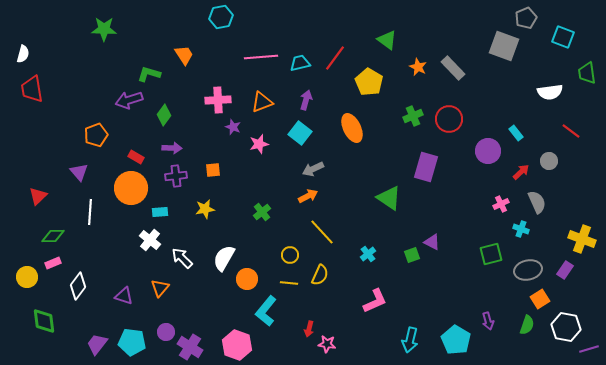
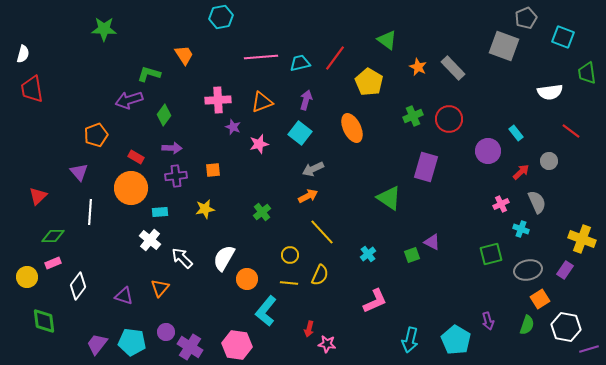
pink hexagon at (237, 345): rotated 12 degrees counterclockwise
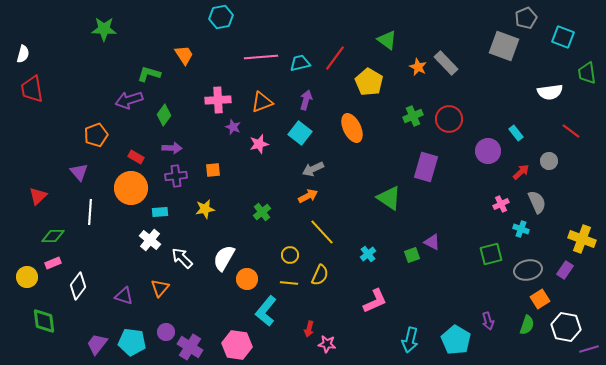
gray rectangle at (453, 68): moved 7 px left, 5 px up
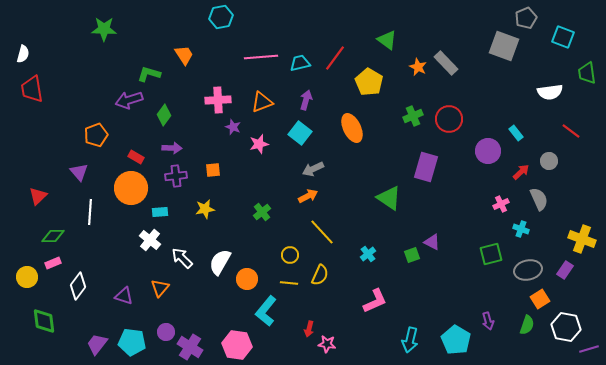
gray semicircle at (537, 202): moved 2 px right, 3 px up
white semicircle at (224, 258): moved 4 px left, 4 px down
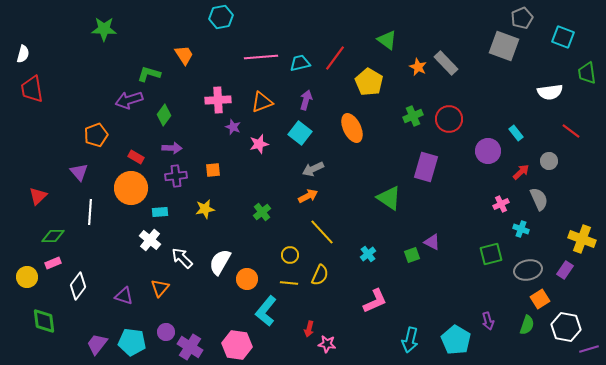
gray pentagon at (526, 18): moved 4 px left
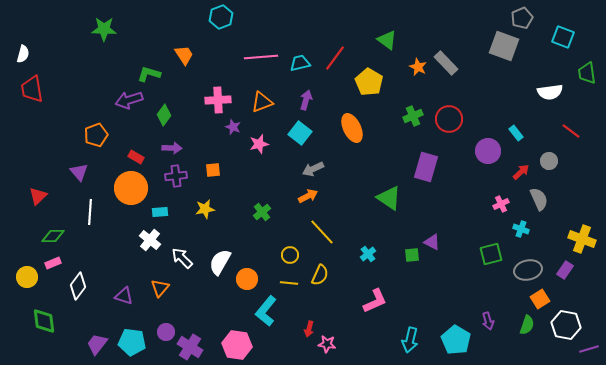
cyan hexagon at (221, 17): rotated 10 degrees counterclockwise
green square at (412, 255): rotated 14 degrees clockwise
white hexagon at (566, 327): moved 2 px up
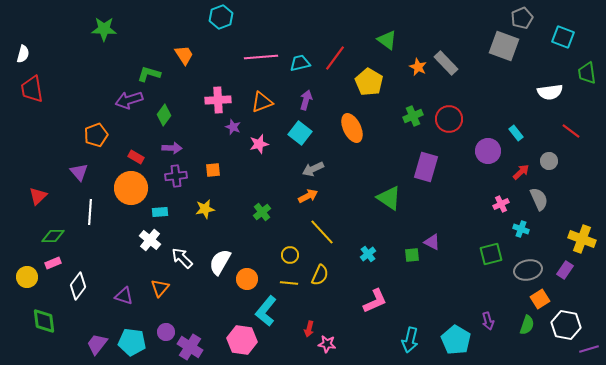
pink hexagon at (237, 345): moved 5 px right, 5 px up
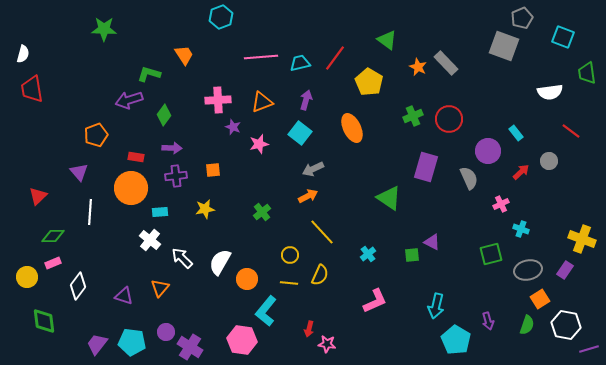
red rectangle at (136, 157): rotated 21 degrees counterclockwise
gray semicircle at (539, 199): moved 70 px left, 21 px up
cyan arrow at (410, 340): moved 26 px right, 34 px up
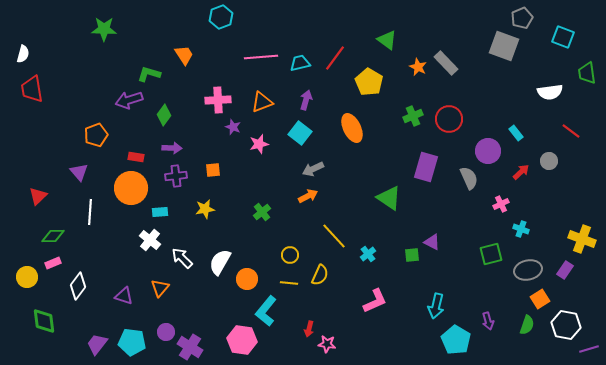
yellow line at (322, 232): moved 12 px right, 4 px down
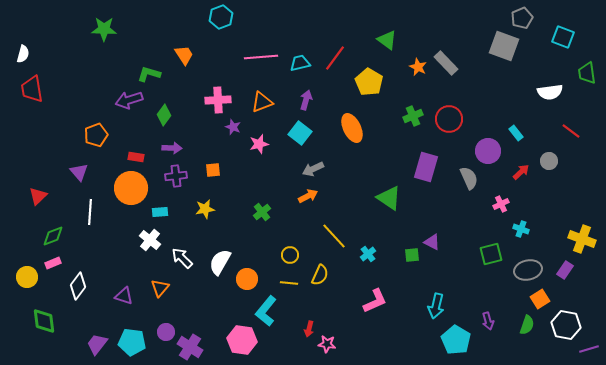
green diamond at (53, 236): rotated 20 degrees counterclockwise
